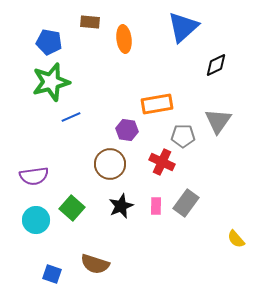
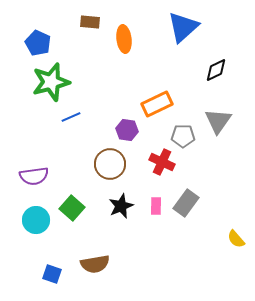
blue pentagon: moved 11 px left, 1 px down; rotated 15 degrees clockwise
black diamond: moved 5 px down
orange rectangle: rotated 16 degrees counterclockwise
brown semicircle: rotated 28 degrees counterclockwise
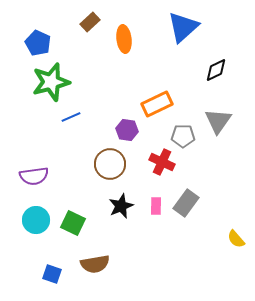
brown rectangle: rotated 48 degrees counterclockwise
green square: moved 1 px right, 15 px down; rotated 15 degrees counterclockwise
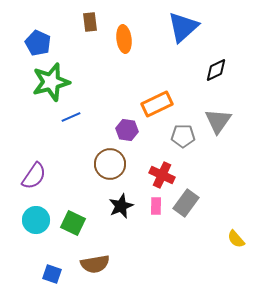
brown rectangle: rotated 54 degrees counterclockwise
red cross: moved 13 px down
purple semicircle: rotated 48 degrees counterclockwise
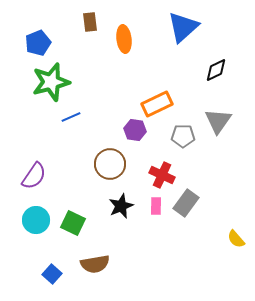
blue pentagon: rotated 25 degrees clockwise
purple hexagon: moved 8 px right
blue square: rotated 24 degrees clockwise
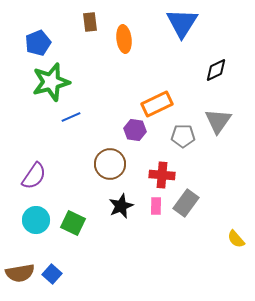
blue triangle: moved 1 px left, 4 px up; rotated 16 degrees counterclockwise
red cross: rotated 20 degrees counterclockwise
brown semicircle: moved 75 px left, 9 px down
